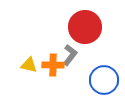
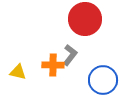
red circle: moved 8 px up
yellow triangle: moved 11 px left, 7 px down
blue circle: moved 1 px left
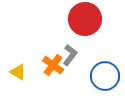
orange cross: rotated 35 degrees clockwise
yellow triangle: rotated 18 degrees clockwise
blue circle: moved 2 px right, 4 px up
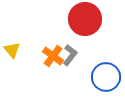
orange cross: moved 9 px up
yellow triangle: moved 6 px left, 22 px up; rotated 18 degrees clockwise
blue circle: moved 1 px right, 1 px down
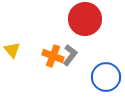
orange cross: rotated 15 degrees counterclockwise
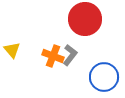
blue circle: moved 2 px left
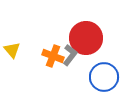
red circle: moved 1 px right, 19 px down
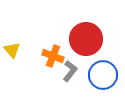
red circle: moved 1 px down
gray L-shape: moved 16 px down
blue circle: moved 1 px left, 2 px up
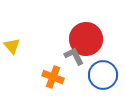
yellow triangle: moved 4 px up
orange cross: moved 21 px down
gray L-shape: moved 4 px right, 15 px up; rotated 65 degrees counterclockwise
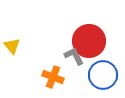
red circle: moved 3 px right, 2 px down
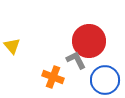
gray L-shape: moved 2 px right, 4 px down
blue circle: moved 2 px right, 5 px down
